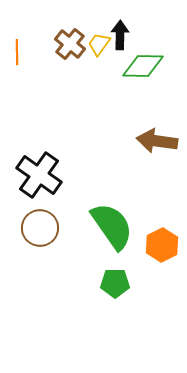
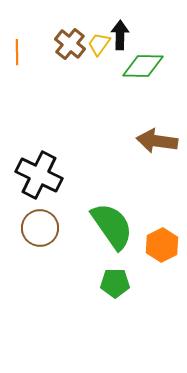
black cross: rotated 9 degrees counterclockwise
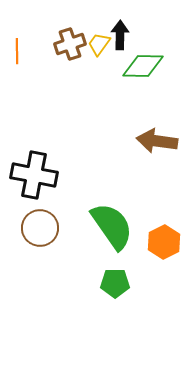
brown cross: rotated 32 degrees clockwise
orange line: moved 1 px up
black cross: moved 5 px left; rotated 15 degrees counterclockwise
orange hexagon: moved 2 px right, 3 px up
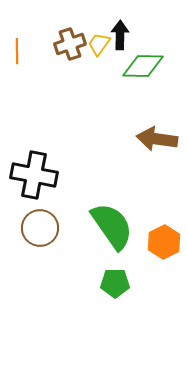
brown arrow: moved 2 px up
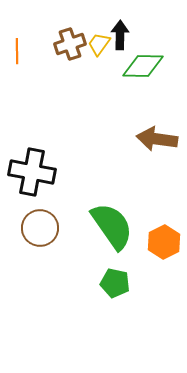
black cross: moved 2 px left, 3 px up
green pentagon: rotated 12 degrees clockwise
